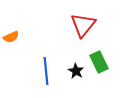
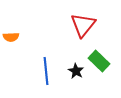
orange semicircle: rotated 21 degrees clockwise
green rectangle: moved 1 px up; rotated 20 degrees counterclockwise
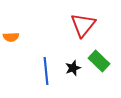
black star: moved 3 px left, 3 px up; rotated 21 degrees clockwise
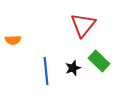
orange semicircle: moved 2 px right, 3 px down
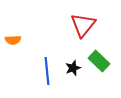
blue line: moved 1 px right
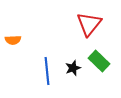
red triangle: moved 6 px right, 1 px up
